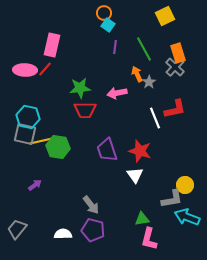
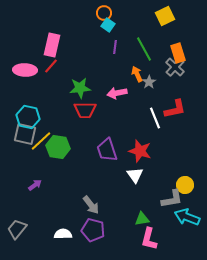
red line: moved 6 px right, 3 px up
yellow line: rotated 30 degrees counterclockwise
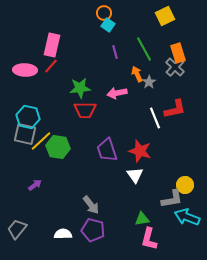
purple line: moved 5 px down; rotated 24 degrees counterclockwise
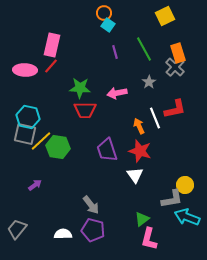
orange arrow: moved 2 px right, 52 px down
green star: rotated 10 degrees clockwise
green triangle: rotated 28 degrees counterclockwise
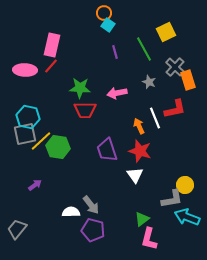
yellow square: moved 1 px right, 16 px down
orange rectangle: moved 10 px right, 27 px down
gray star: rotated 16 degrees counterclockwise
gray square: rotated 25 degrees counterclockwise
white semicircle: moved 8 px right, 22 px up
